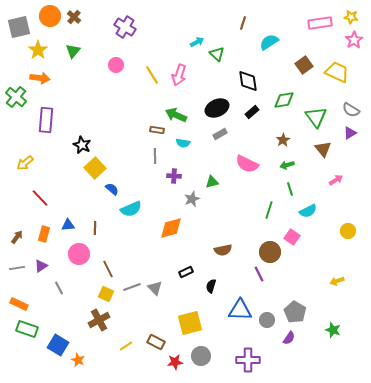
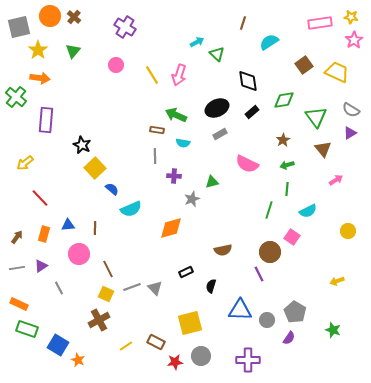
green line at (290, 189): moved 3 px left; rotated 24 degrees clockwise
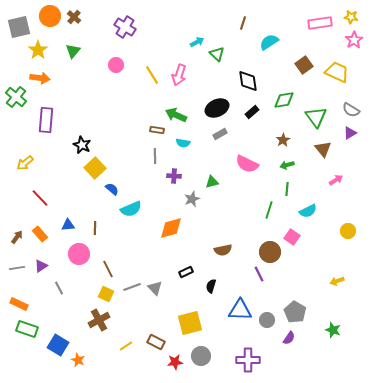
orange rectangle at (44, 234): moved 4 px left; rotated 56 degrees counterclockwise
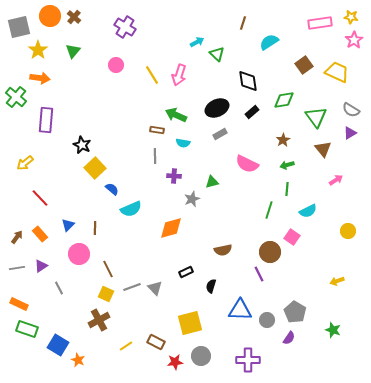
blue triangle at (68, 225): rotated 40 degrees counterclockwise
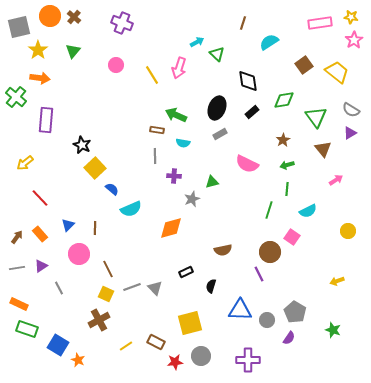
purple cross at (125, 27): moved 3 px left, 4 px up; rotated 10 degrees counterclockwise
yellow trapezoid at (337, 72): rotated 15 degrees clockwise
pink arrow at (179, 75): moved 7 px up
black ellipse at (217, 108): rotated 45 degrees counterclockwise
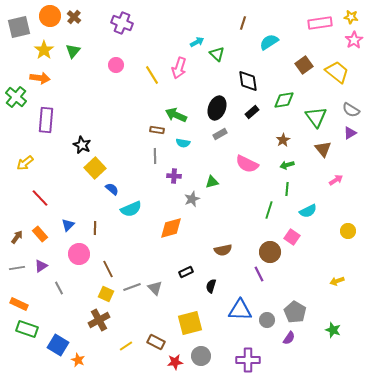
yellow star at (38, 50): moved 6 px right
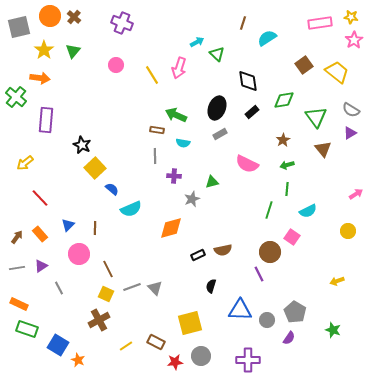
cyan semicircle at (269, 42): moved 2 px left, 4 px up
pink arrow at (336, 180): moved 20 px right, 14 px down
black rectangle at (186, 272): moved 12 px right, 17 px up
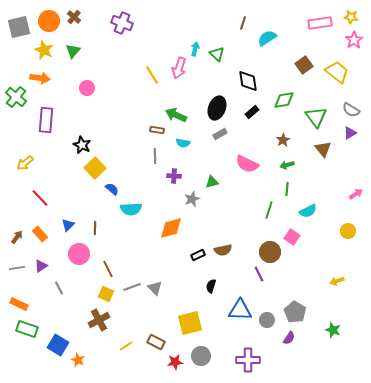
orange circle at (50, 16): moved 1 px left, 5 px down
cyan arrow at (197, 42): moved 2 px left, 7 px down; rotated 48 degrees counterclockwise
yellow star at (44, 50): rotated 12 degrees counterclockwise
pink circle at (116, 65): moved 29 px left, 23 px down
cyan semicircle at (131, 209): rotated 20 degrees clockwise
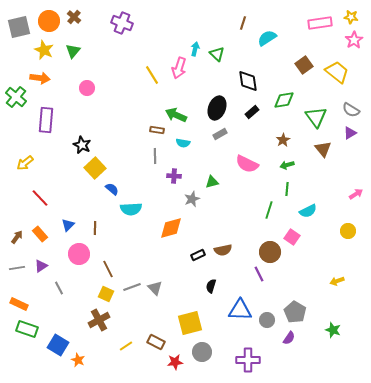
gray circle at (201, 356): moved 1 px right, 4 px up
